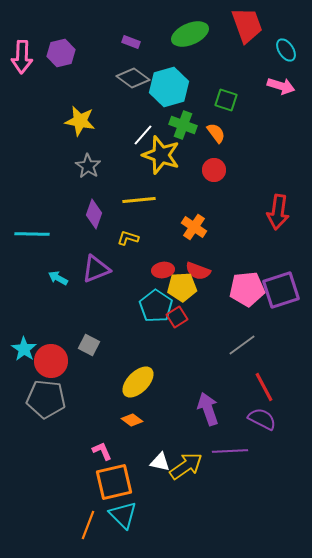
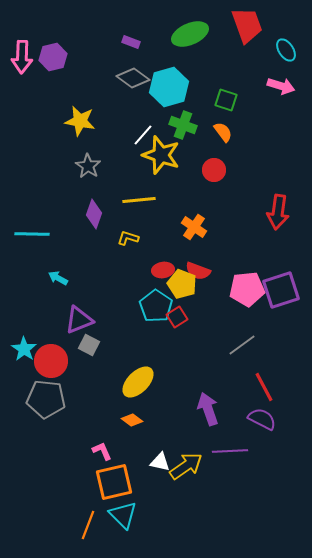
purple hexagon at (61, 53): moved 8 px left, 4 px down
orange semicircle at (216, 133): moved 7 px right, 1 px up
purple triangle at (96, 269): moved 17 px left, 51 px down
yellow pentagon at (182, 287): moved 3 px up; rotated 24 degrees clockwise
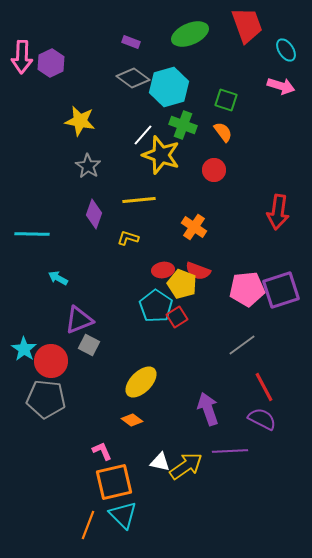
purple hexagon at (53, 57): moved 2 px left, 6 px down; rotated 12 degrees counterclockwise
yellow ellipse at (138, 382): moved 3 px right
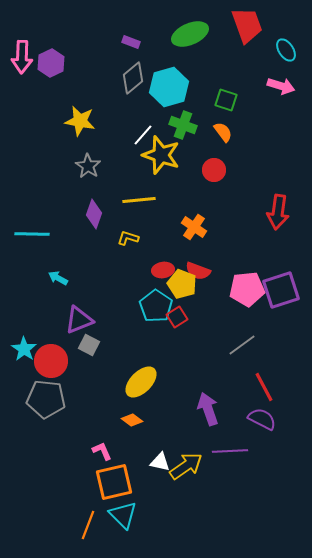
gray diamond at (133, 78): rotated 76 degrees counterclockwise
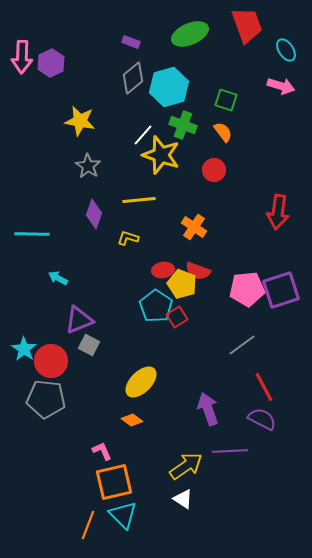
white triangle at (160, 462): moved 23 px right, 37 px down; rotated 20 degrees clockwise
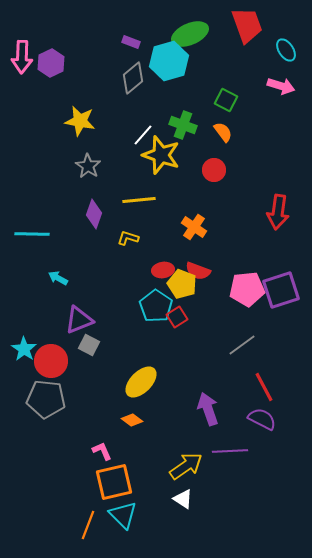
cyan hexagon at (169, 87): moved 26 px up
green square at (226, 100): rotated 10 degrees clockwise
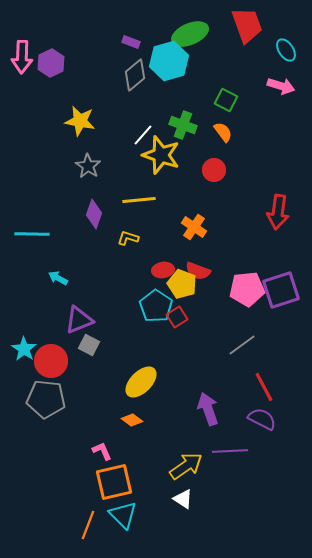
gray diamond at (133, 78): moved 2 px right, 3 px up
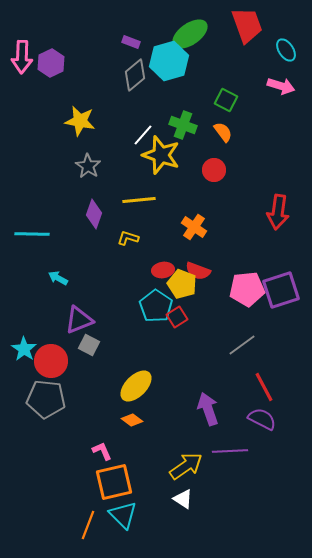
green ellipse at (190, 34): rotated 12 degrees counterclockwise
yellow ellipse at (141, 382): moved 5 px left, 4 px down
